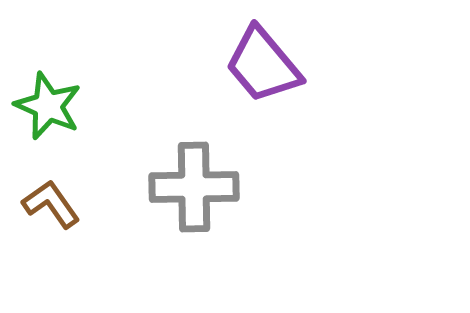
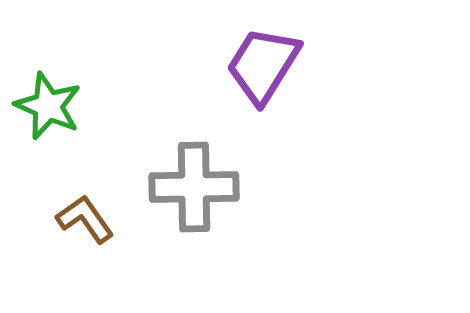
purple trapezoid: rotated 72 degrees clockwise
brown L-shape: moved 34 px right, 15 px down
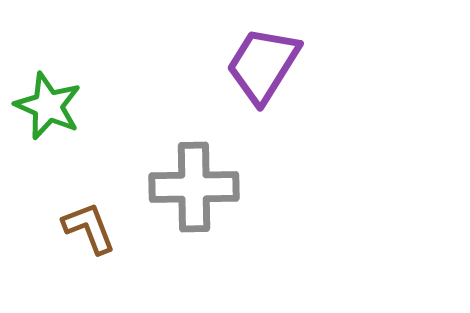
brown L-shape: moved 4 px right, 9 px down; rotated 14 degrees clockwise
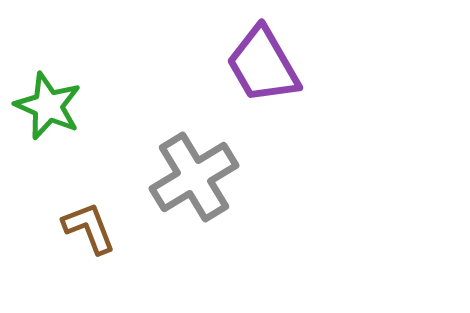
purple trapezoid: rotated 62 degrees counterclockwise
gray cross: moved 10 px up; rotated 30 degrees counterclockwise
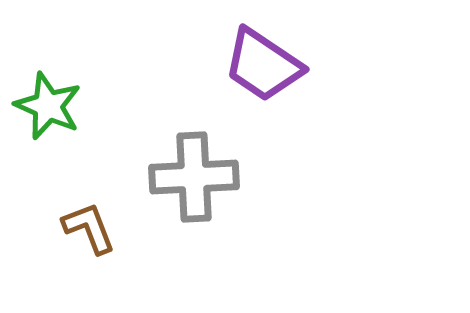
purple trapezoid: rotated 26 degrees counterclockwise
gray cross: rotated 28 degrees clockwise
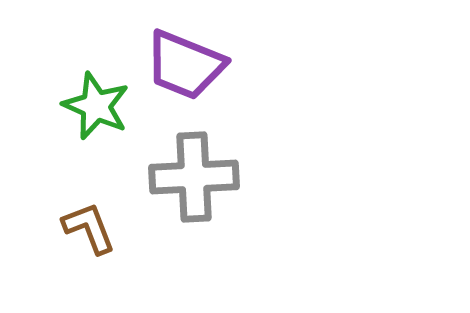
purple trapezoid: moved 78 px left; rotated 12 degrees counterclockwise
green star: moved 48 px right
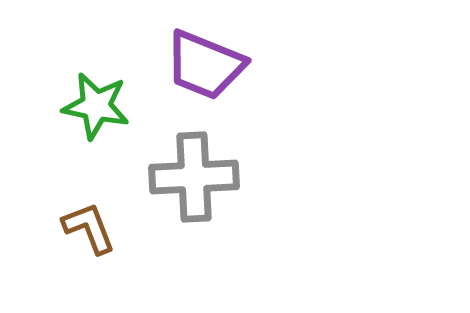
purple trapezoid: moved 20 px right
green star: rotated 12 degrees counterclockwise
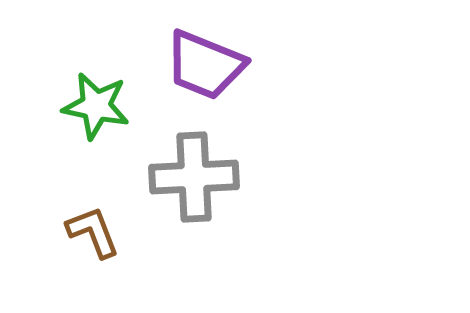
brown L-shape: moved 4 px right, 4 px down
